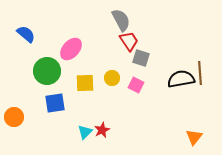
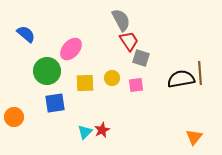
pink square: rotated 35 degrees counterclockwise
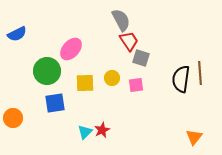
blue semicircle: moved 9 px left; rotated 114 degrees clockwise
black semicircle: rotated 72 degrees counterclockwise
orange circle: moved 1 px left, 1 px down
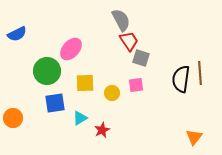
yellow circle: moved 15 px down
cyan triangle: moved 5 px left, 14 px up; rotated 14 degrees clockwise
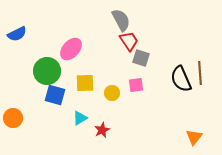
black semicircle: rotated 32 degrees counterclockwise
blue square: moved 8 px up; rotated 25 degrees clockwise
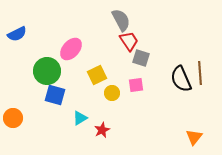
yellow square: moved 12 px right, 8 px up; rotated 24 degrees counterclockwise
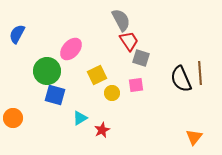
blue semicircle: rotated 144 degrees clockwise
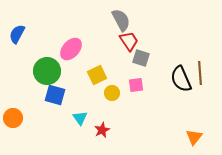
cyan triangle: rotated 35 degrees counterclockwise
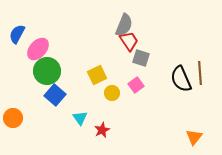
gray semicircle: moved 3 px right, 5 px down; rotated 50 degrees clockwise
pink ellipse: moved 33 px left
pink square: rotated 28 degrees counterclockwise
blue square: rotated 25 degrees clockwise
